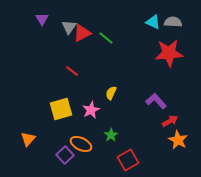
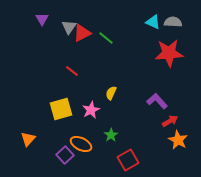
purple L-shape: moved 1 px right
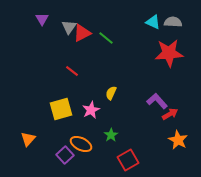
red arrow: moved 7 px up
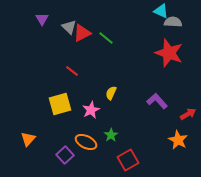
cyan triangle: moved 8 px right, 11 px up
gray triangle: rotated 21 degrees counterclockwise
red star: rotated 24 degrees clockwise
yellow square: moved 1 px left, 5 px up
red arrow: moved 18 px right
orange ellipse: moved 5 px right, 2 px up
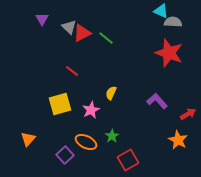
green star: moved 1 px right, 1 px down
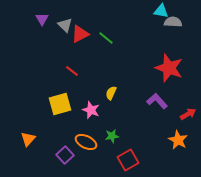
cyan triangle: rotated 14 degrees counterclockwise
gray triangle: moved 4 px left, 2 px up
red triangle: moved 2 px left, 1 px down
red star: moved 15 px down
pink star: rotated 24 degrees counterclockwise
green star: rotated 24 degrees clockwise
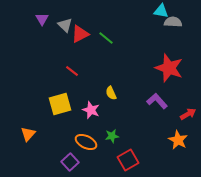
yellow semicircle: rotated 48 degrees counterclockwise
orange triangle: moved 5 px up
purple square: moved 5 px right, 7 px down
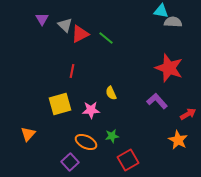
red line: rotated 64 degrees clockwise
pink star: rotated 24 degrees counterclockwise
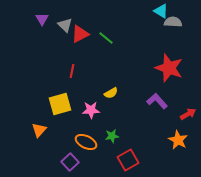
cyan triangle: rotated 21 degrees clockwise
yellow semicircle: rotated 96 degrees counterclockwise
orange triangle: moved 11 px right, 4 px up
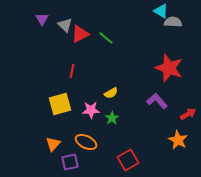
orange triangle: moved 14 px right, 14 px down
green star: moved 18 px up; rotated 24 degrees counterclockwise
purple square: rotated 30 degrees clockwise
